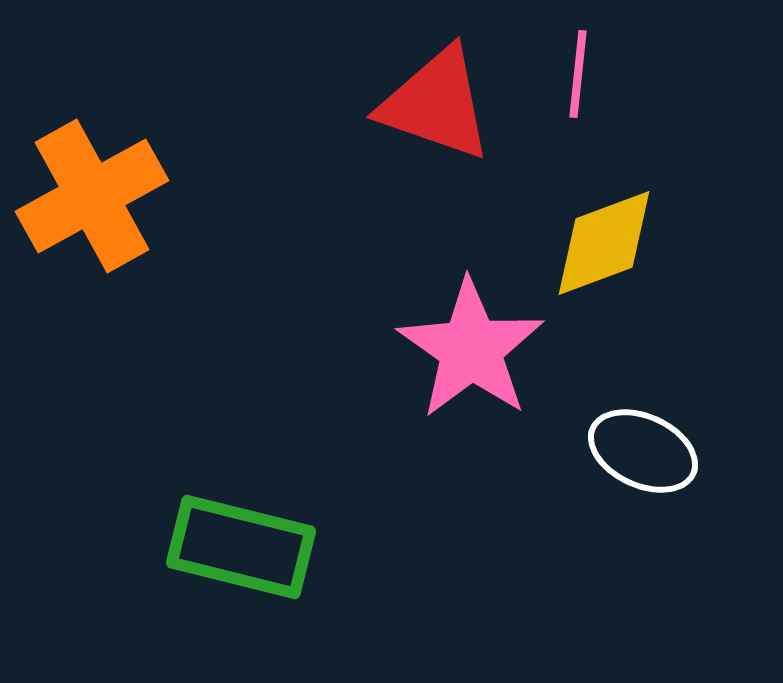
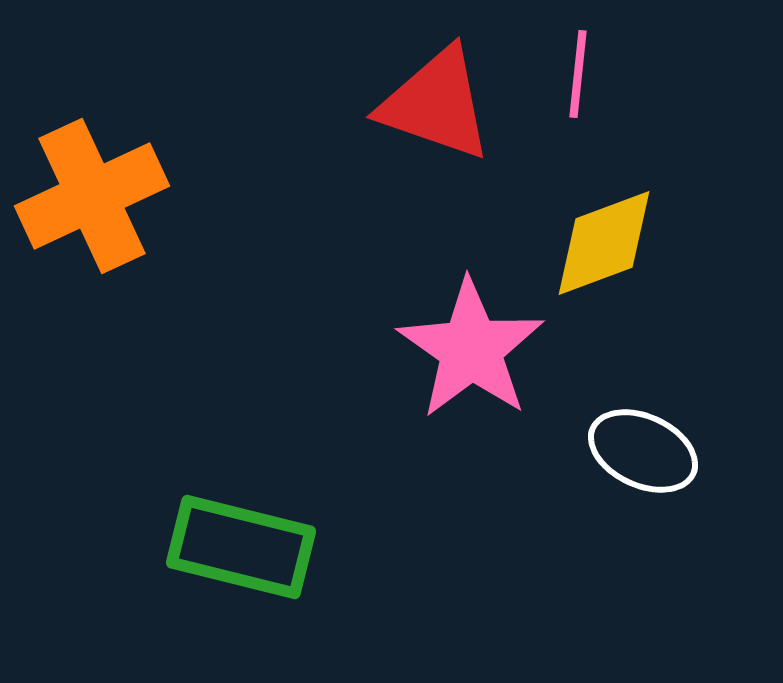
orange cross: rotated 4 degrees clockwise
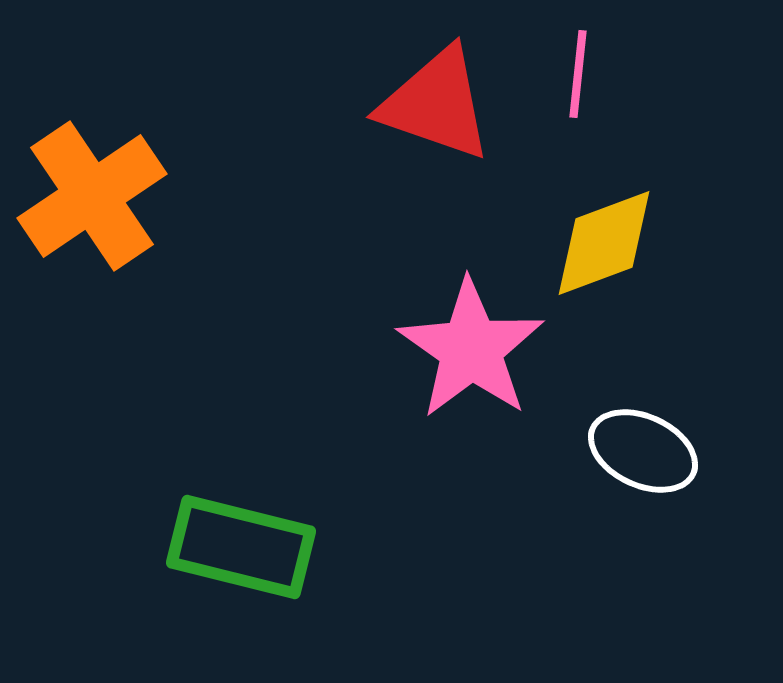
orange cross: rotated 9 degrees counterclockwise
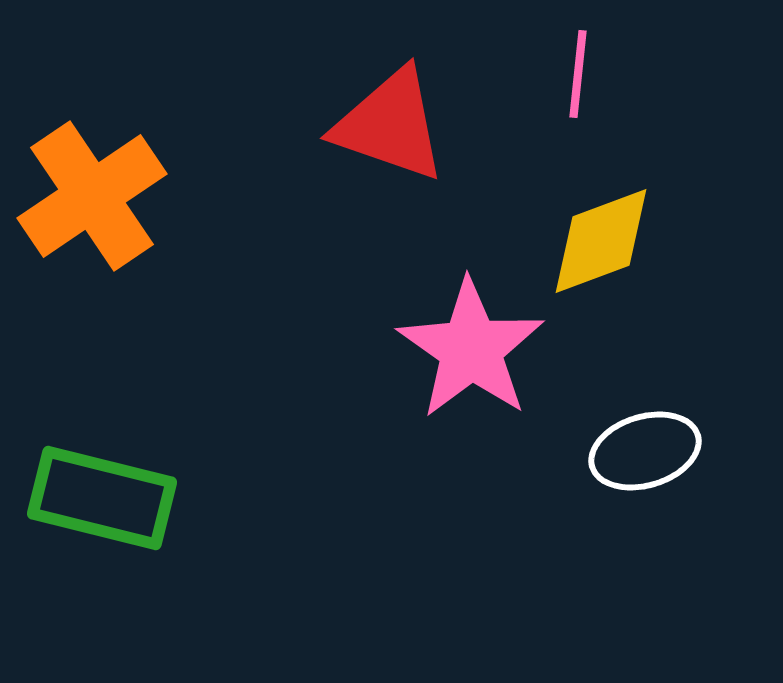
red triangle: moved 46 px left, 21 px down
yellow diamond: moved 3 px left, 2 px up
white ellipse: moved 2 px right; rotated 42 degrees counterclockwise
green rectangle: moved 139 px left, 49 px up
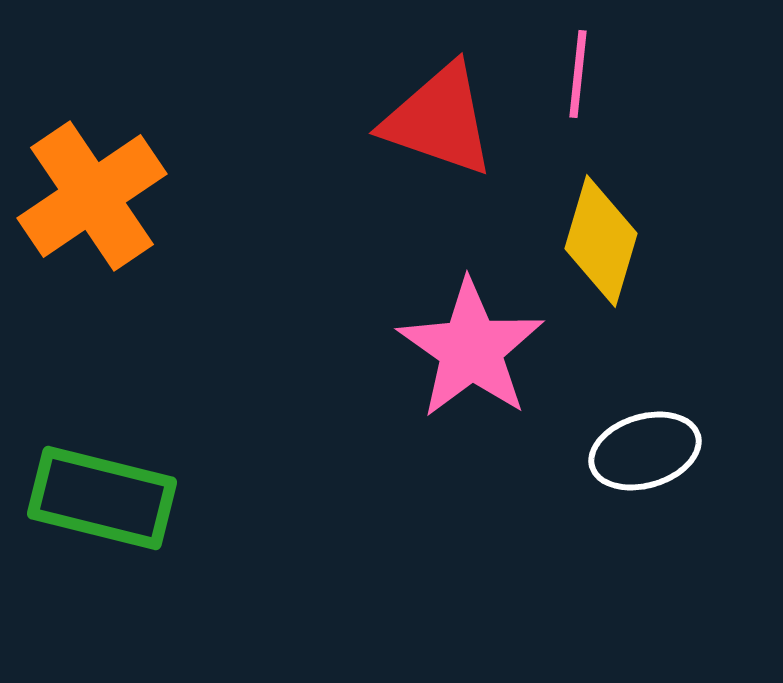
red triangle: moved 49 px right, 5 px up
yellow diamond: rotated 53 degrees counterclockwise
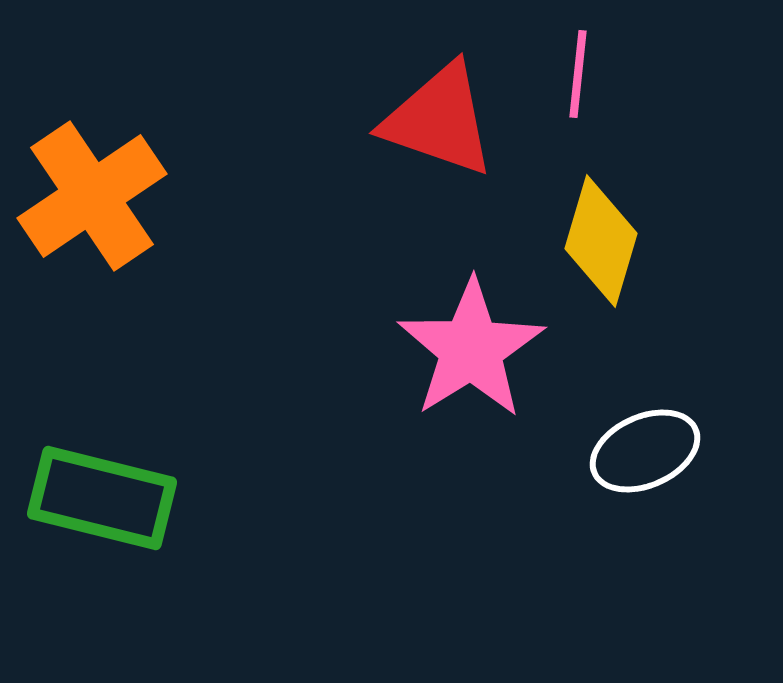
pink star: rotated 5 degrees clockwise
white ellipse: rotated 7 degrees counterclockwise
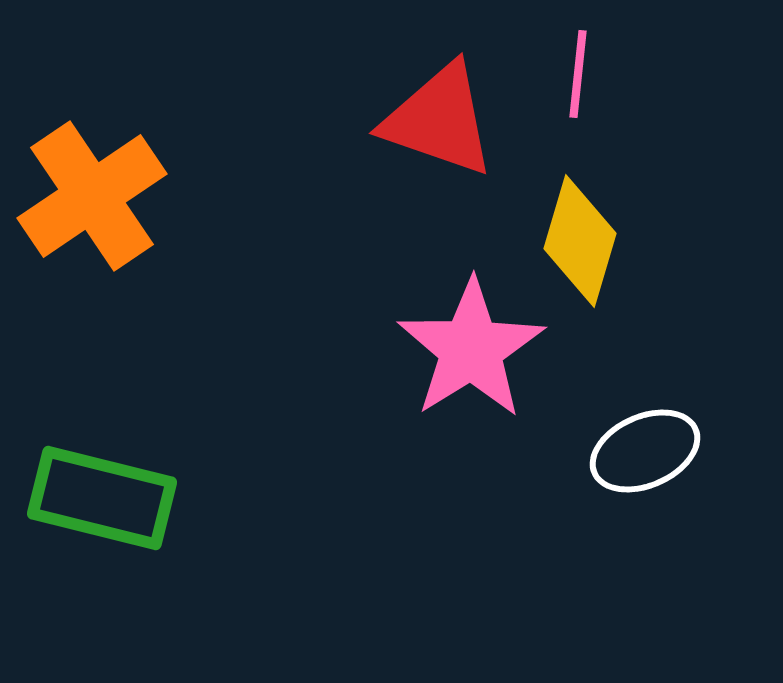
yellow diamond: moved 21 px left
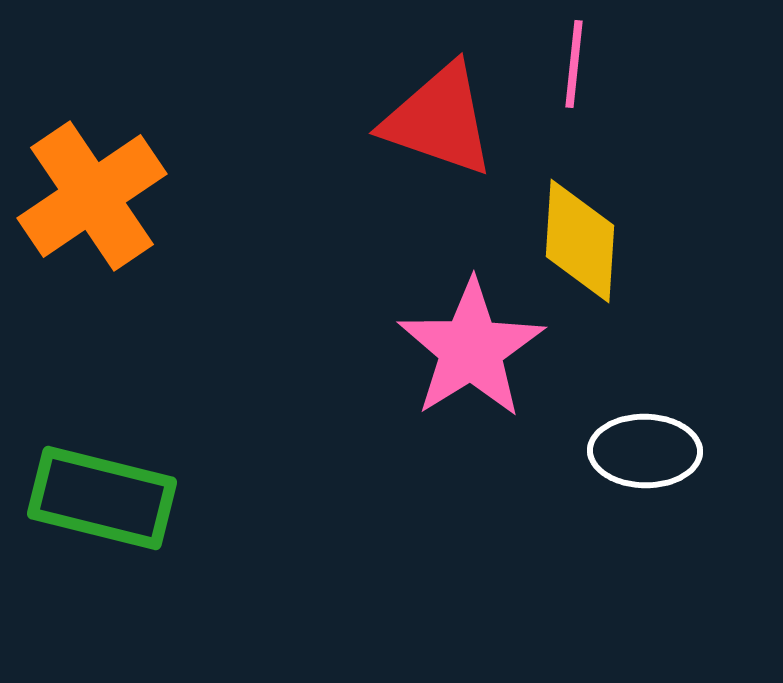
pink line: moved 4 px left, 10 px up
yellow diamond: rotated 13 degrees counterclockwise
white ellipse: rotated 25 degrees clockwise
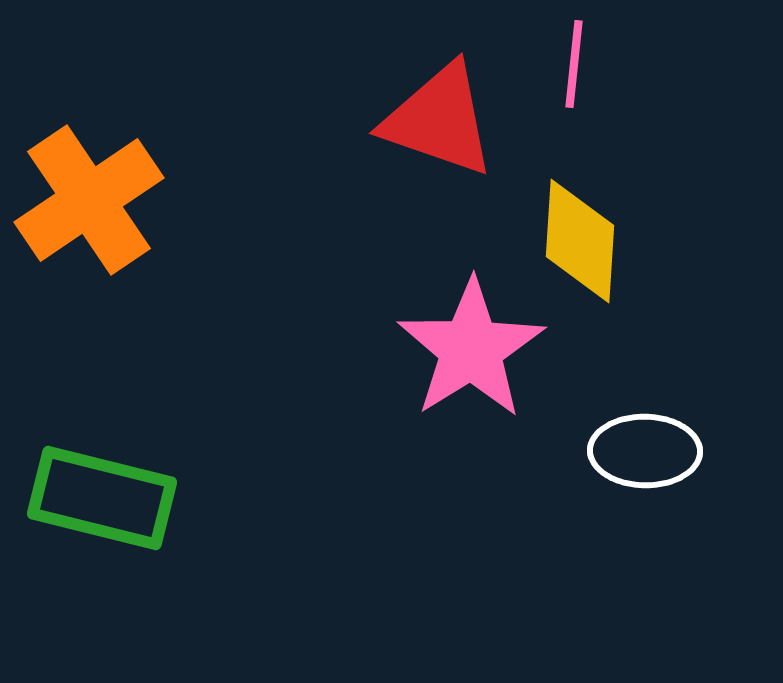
orange cross: moved 3 px left, 4 px down
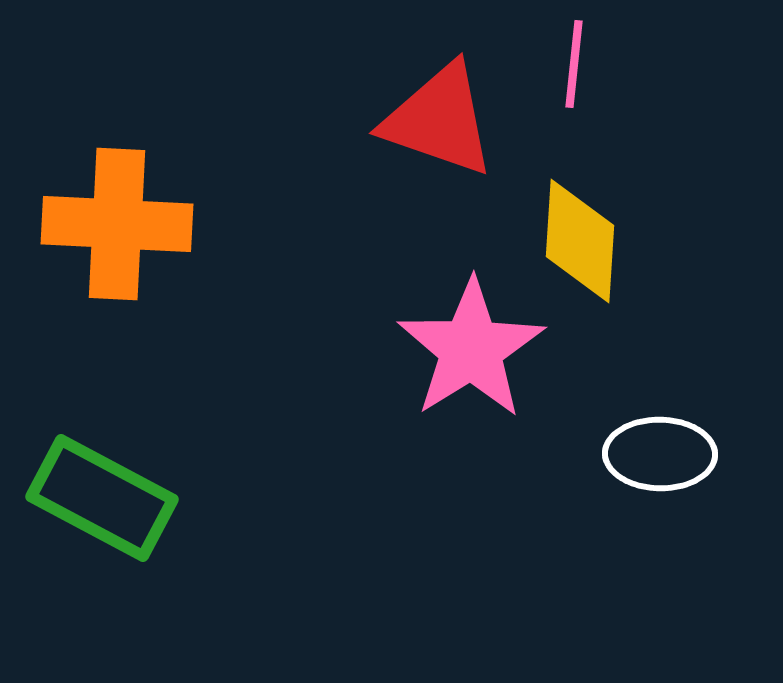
orange cross: moved 28 px right, 24 px down; rotated 37 degrees clockwise
white ellipse: moved 15 px right, 3 px down
green rectangle: rotated 14 degrees clockwise
